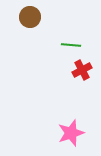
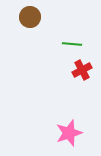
green line: moved 1 px right, 1 px up
pink star: moved 2 px left
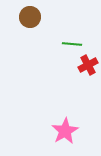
red cross: moved 6 px right, 5 px up
pink star: moved 4 px left, 2 px up; rotated 12 degrees counterclockwise
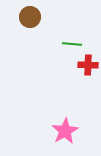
red cross: rotated 30 degrees clockwise
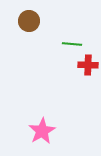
brown circle: moved 1 px left, 4 px down
pink star: moved 23 px left
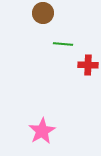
brown circle: moved 14 px right, 8 px up
green line: moved 9 px left
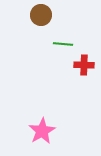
brown circle: moved 2 px left, 2 px down
red cross: moved 4 px left
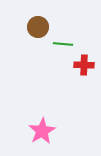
brown circle: moved 3 px left, 12 px down
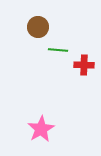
green line: moved 5 px left, 6 px down
pink star: moved 1 px left, 2 px up
